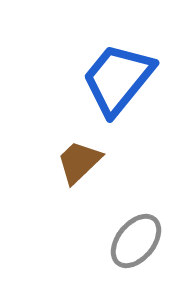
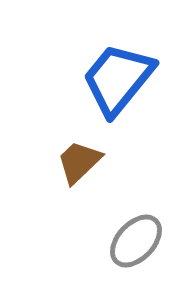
gray ellipse: rotated 4 degrees clockwise
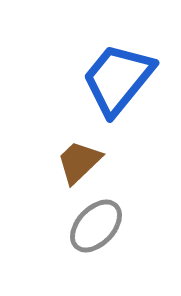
gray ellipse: moved 40 px left, 15 px up
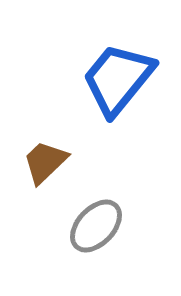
brown trapezoid: moved 34 px left
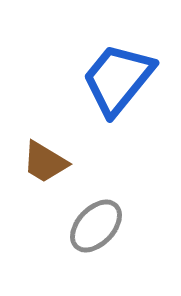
brown trapezoid: rotated 105 degrees counterclockwise
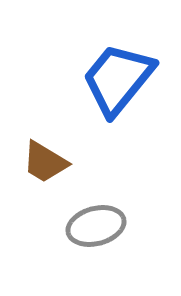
gray ellipse: rotated 32 degrees clockwise
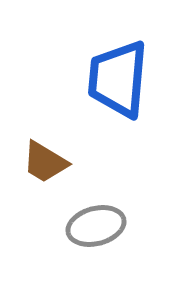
blue trapezoid: rotated 34 degrees counterclockwise
